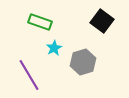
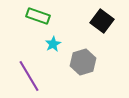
green rectangle: moved 2 px left, 6 px up
cyan star: moved 1 px left, 4 px up
purple line: moved 1 px down
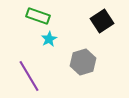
black square: rotated 20 degrees clockwise
cyan star: moved 4 px left, 5 px up
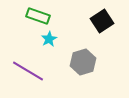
purple line: moved 1 px left, 5 px up; rotated 28 degrees counterclockwise
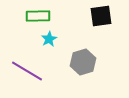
green rectangle: rotated 20 degrees counterclockwise
black square: moved 1 px left, 5 px up; rotated 25 degrees clockwise
purple line: moved 1 px left
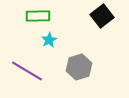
black square: moved 1 px right; rotated 30 degrees counterclockwise
cyan star: moved 1 px down
gray hexagon: moved 4 px left, 5 px down
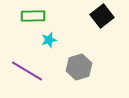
green rectangle: moved 5 px left
cyan star: rotated 14 degrees clockwise
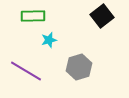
purple line: moved 1 px left
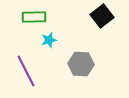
green rectangle: moved 1 px right, 1 px down
gray hexagon: moved 2 px right, 3 px up; rotated 20 degrees clockwise
purple line: rotated 32 degrees clockwise
